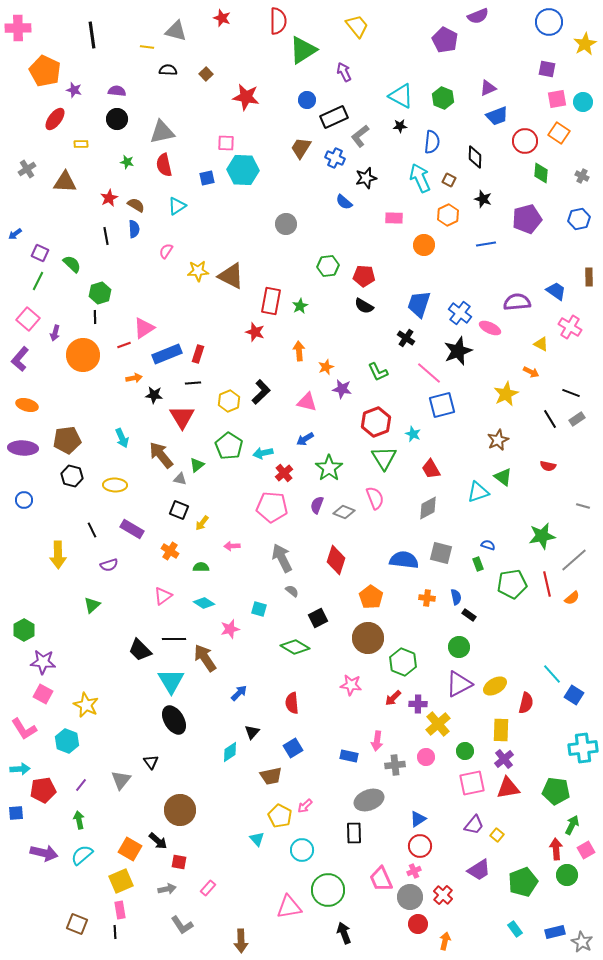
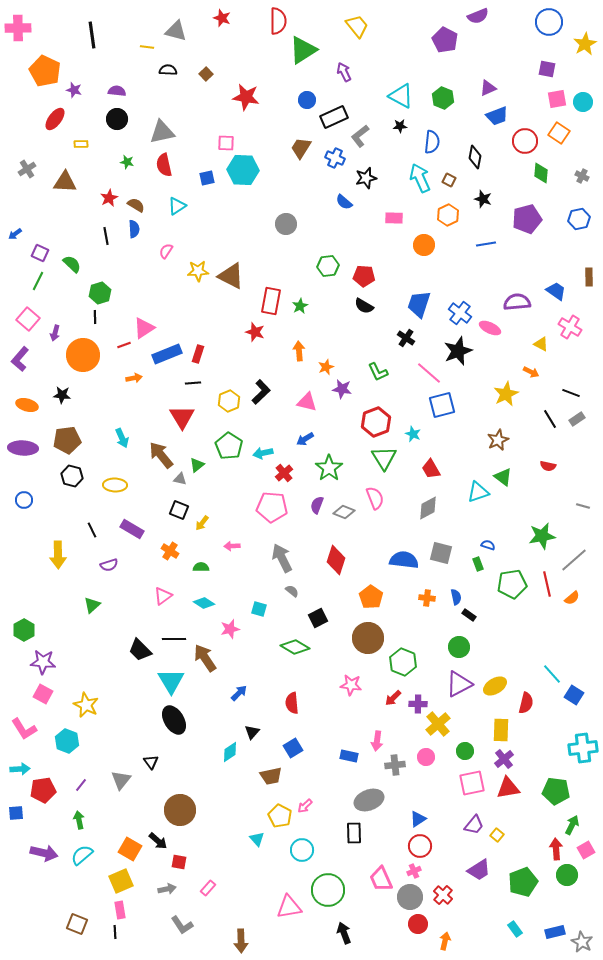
black diamond at (475, 157): rotated 10 degrees clockwise
black star at (154, 395): moved 92 px left
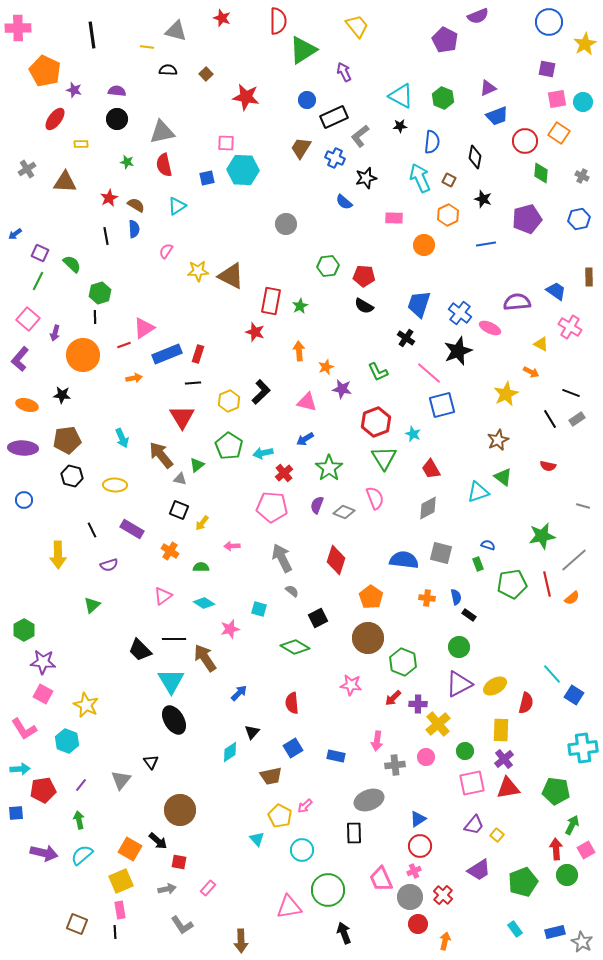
blue rectangle at (349, 756): moved 13 px left
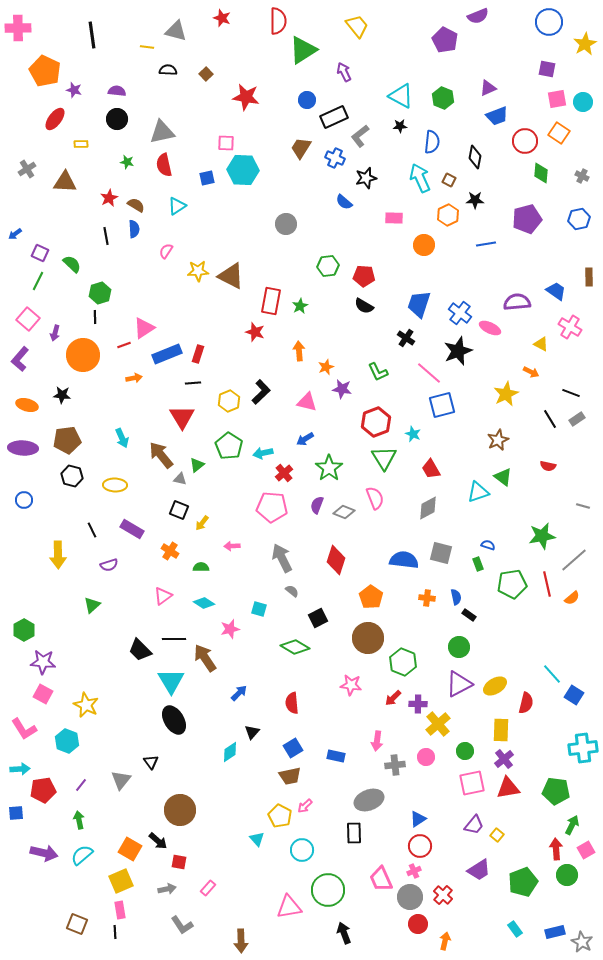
black star at (483, 199): moved 8 px left, 1 px down; rotated 18 degrees counterclockwise
brown trapezoid at (271, 776): moved 19 px right
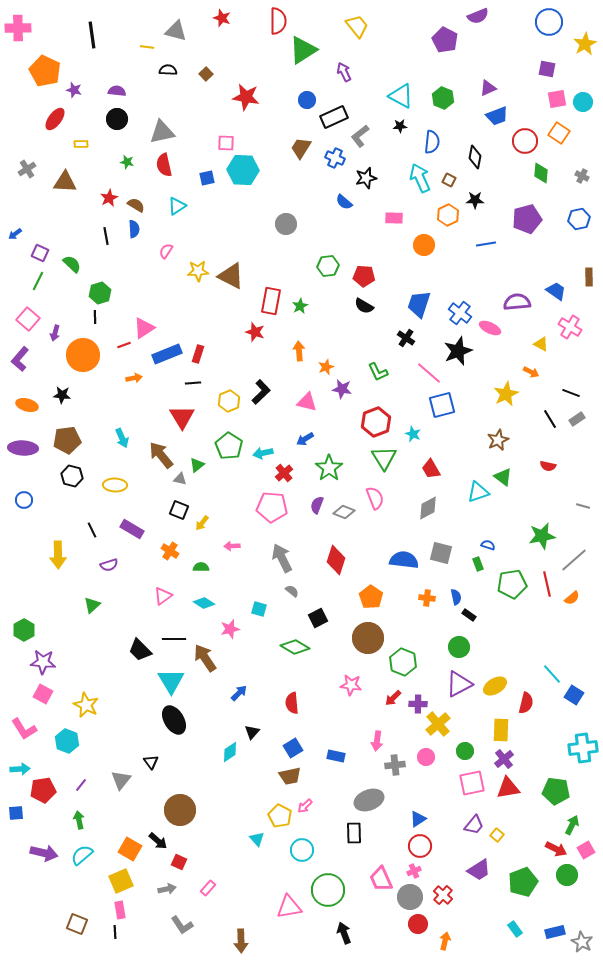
red arrow at (556, 849): rotated 120 degrees clockwise
red square at (179, 862): rotated 14 degrees clockwise
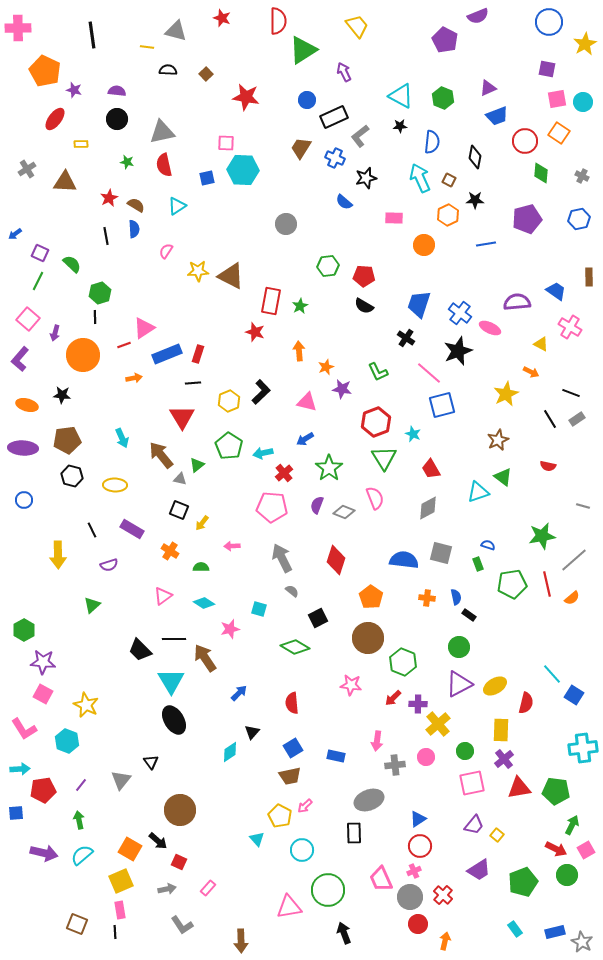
red triangle at (508, 788): moved 11 px right
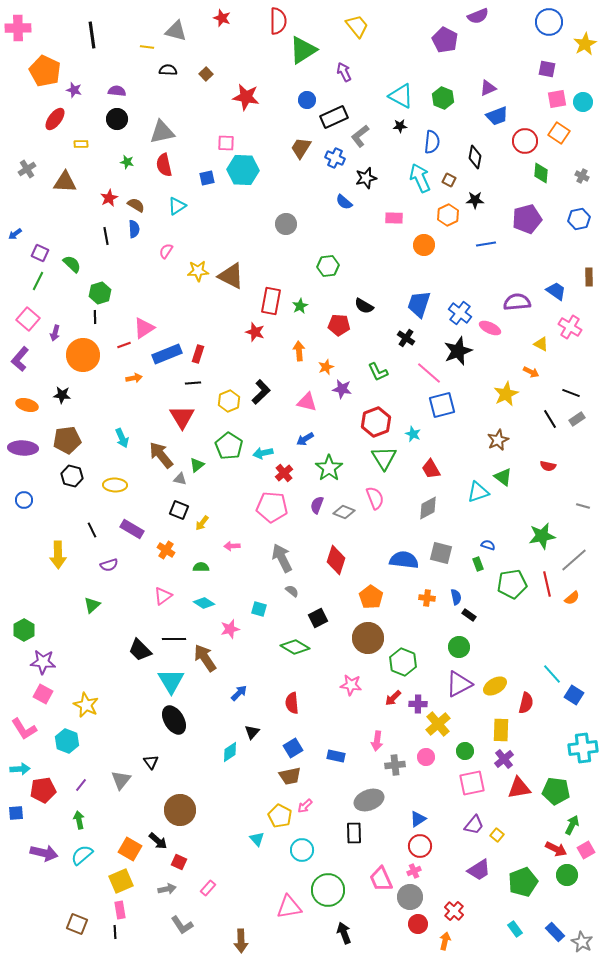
red pentagon at (364, 276): moved 25 px left, 49 px down
orange cross at (170, 551): moved 4 px left, 1 px up
red cross at (443, 895): moved 11 px right, 16 px down
blue rectangle at (555, 932): rotated 60 degrees clockwise
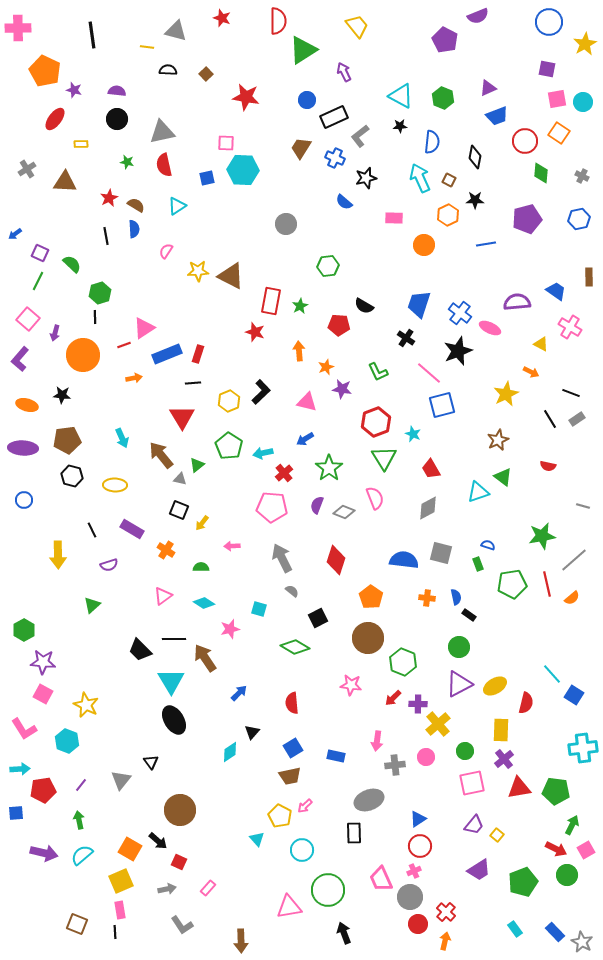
red cross at (454, 911): moved 8 px left, 1 px down
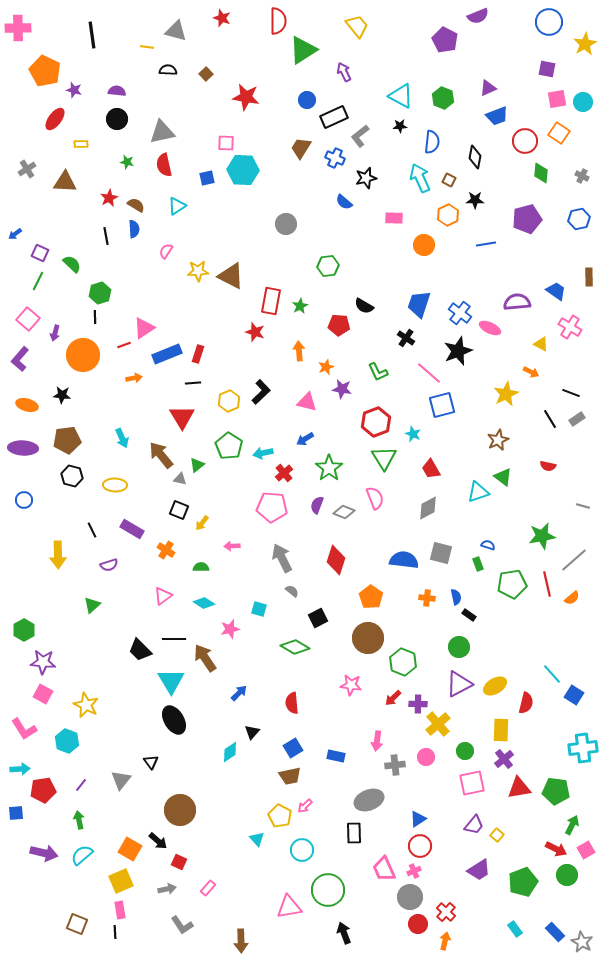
pink trapezoid at (381, 879): moved 3 px right, 10 px up
